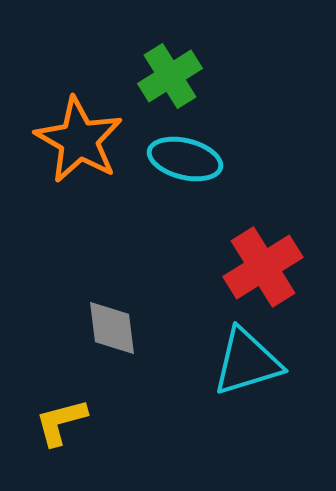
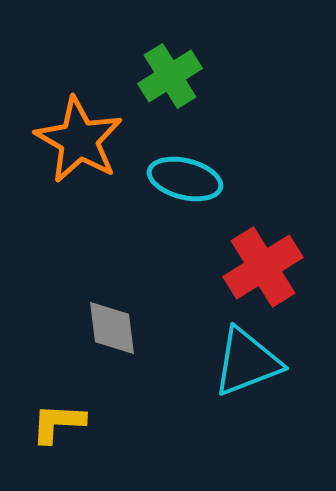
cyan ellipse: moved 20 px down
cyan triangle: rotated 4 degrees counterclockwise
yellow L-shape: moved 3 px left, 1 px down; rotated 18 degrees clockwise
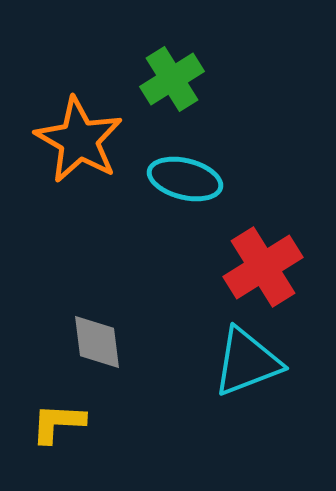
green cross: moved 2 px right, 3 px down
gray diamond: moved 15 px left, 14 px down
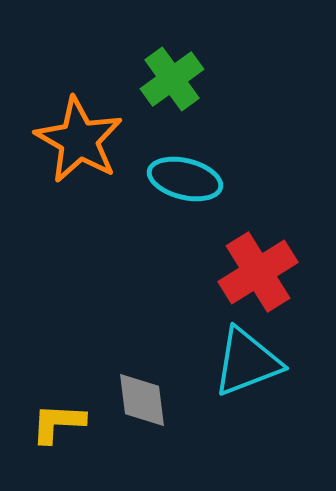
green cross: rotated 4 degrees counterclockwise
red cross: moved 5 px left, 5 px down
gray diamond: moved 45 px right, 58 px down
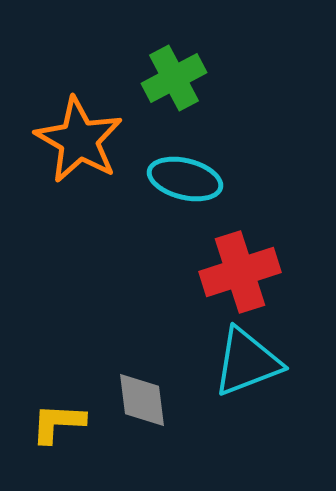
green cross: moved 2 px right, 1 px up; rotated 8 degrees clockwise
red cross: moved 18 px left; rotated 14 degrees clockwise
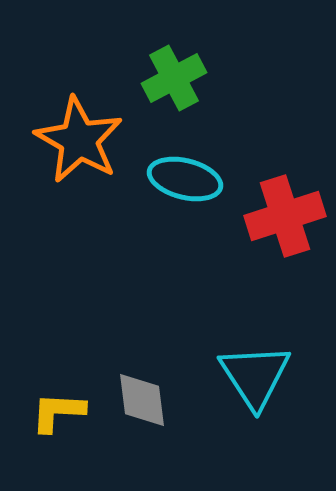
red cross: moved 45 px right, 56 px up
cyan triangle: moved 8 px right, 14 px down; rotated 42 degrees counterclockwise
yellow L-shape: moved 11 px up
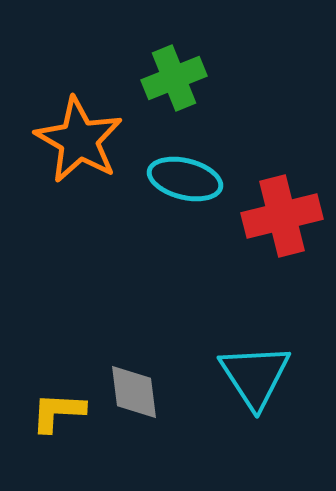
green cross: rotated 6 degrees clockwise
red cross: moved 3 px left; rotated 4 degrees clockwise
gray diamond: moved 8 px left, 8 px up
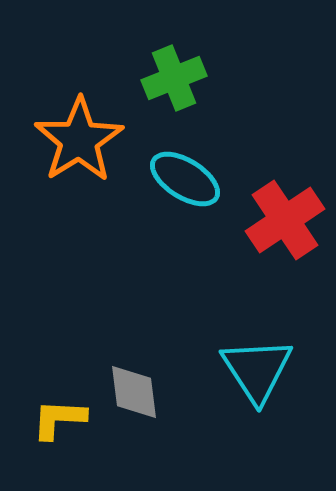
orange star: rotated 10 degrees clockwise
cyan ellipse: rotated 18 degrees clockwise
red cross: moved 3 px right, 4 px down; rotated 20 degrees counterclockwise
cyan triangle: moved 2 px right, 6 px up
yellow L-shape: moved 1 px right, 7 px down
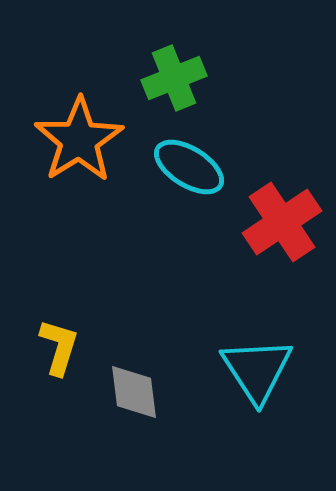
cyan ellipse: moved 4 px right, 12 px up
red cross: moved 3 px left, 2 px down
yellow L-shape: moved 72 px up; rotated 104 degrees clockwise
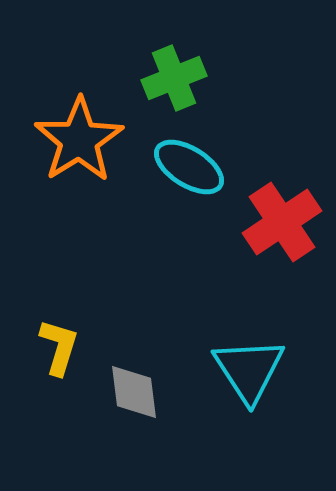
cyan triangle: moved 8 px left
